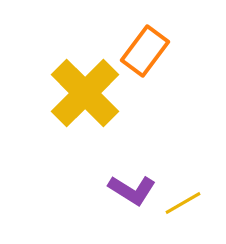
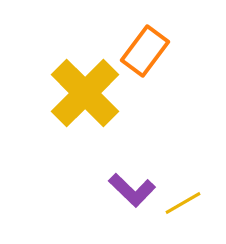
purple L-shape: rotated 12 degrees clockwise
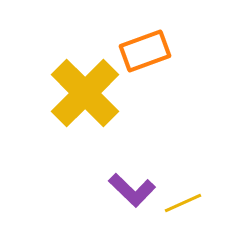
orange rectangle: rotated 33 degrees clockwise
yellow line: rotated 6 degrees clockwise
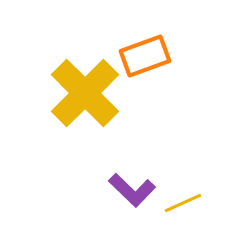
orange rectangle: moved 5 px down
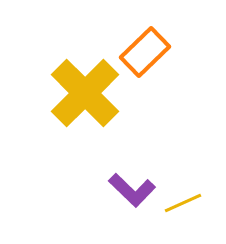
orange rectangle: moved 4 px up; rotated 24 degrees counterclockwise
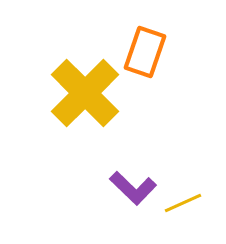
orange rectangle: rotated 27 degrees counterclockwise
purple L-shape: moved 1 px right, 2 px up
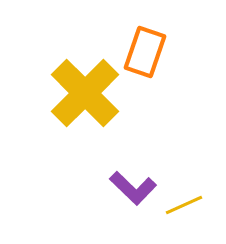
yellow line: moved 1 px right, 2 px down
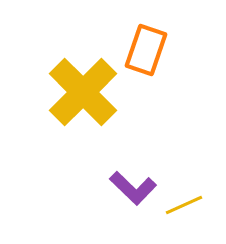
orange rectangle: moved 1 px right, 2 px up
yellow cross: moved 2 px left, 1 px up
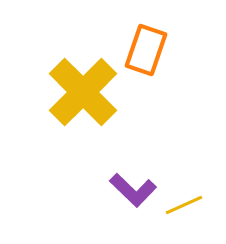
purple L-shape: moved 2 px down
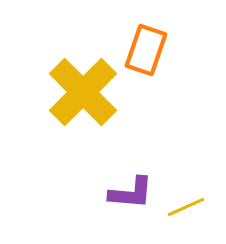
purple L-shape: moved 2 px left, 3 px down; rotated 39 degrees counterclockwise
yellow line: moved 2 px right, 2 px down
